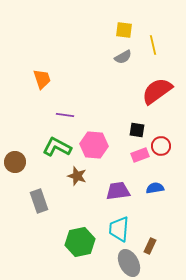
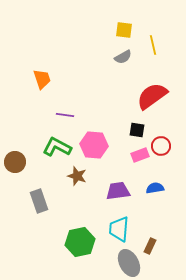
red semicircle: moved 5 px left, 5 px down
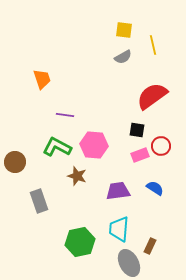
blue semicircle: rotated 42 degrees clockwise
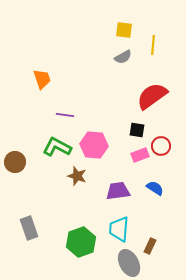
yellow line: rotated 18 degrees clockwise
gray rectangle: moved 10 px left, 27 px down
green hexagon: moved 1 px right; rotated 8 degrees counterclockwise
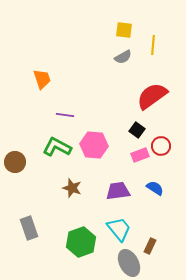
black square: rotated 28 degrees clockwise
brown star: moved 5 px left, 12 px down
cyan trapezoid: rotated 136 degrees clockwise
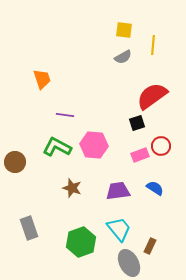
black square: moved 7 px up; rotated 35 degrees clockwise
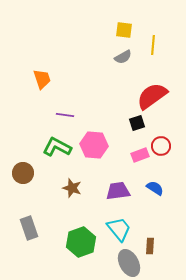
brown circle: moved 8 px right, 11 px down
brown rectangle: rotated 21 degrees counterclockwise
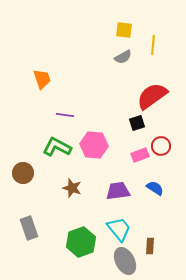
gray ellipse: moved 4 px left, 2 px up
